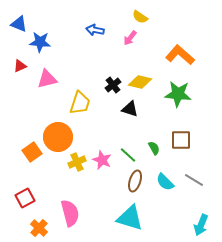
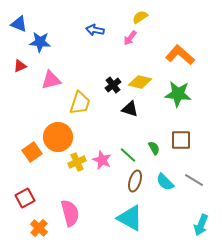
yellow semicircle: rotated 112 degrees clockwise
pink triangle: moved 4 px right, 1 px down
cyan triangle: rotated 12 degrees clockwise
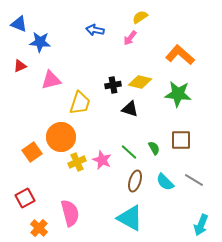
black cross: rotated 28 degrees clockwise
orange circle: moved 3 px right
green line: moved 1 px right, 3 px up
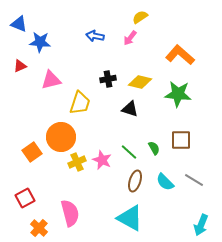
blue arrow: moved 6 px down
black cross: moved 5 px left, 6 px up
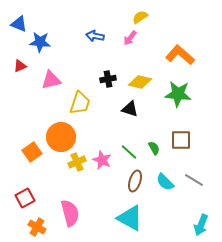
orange cross: moved 2 px left, 1 px up; rotated 12 degrees counterclockwise
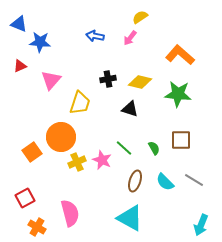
pink triangle: rotated 35 degrees counterclockwise
green line: moved 5 px left, 4 px up
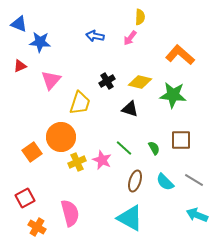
yellow semicircle: rotated 126 degrees clockwise
black cross: moved 1 px left, 2 px down; rotated 21 degrees counterclockwise
green star: moved 5 px left, 1 px down
cyan arrow: moved 4 px left, 10 px up; rotated 90 degrees clockwise
